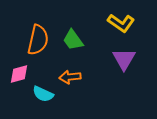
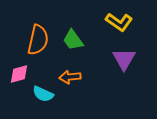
yellow L-shape: moved 2 px left, 1 px up
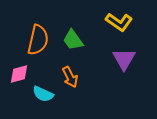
orange arrow: rotated 110 degrees counterclockwise
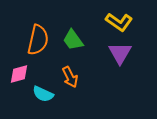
purple triangle: moved 4 px left, 6 px up
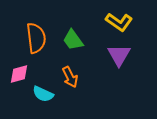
orange semicircle: moved 2 px left, 2 px up; rotated 20 degrees counterclockwise
purple triangle: moved 1 px left, 2 px down
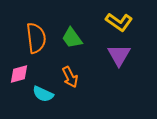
green trapezoid: moved 1 px left, 2 px up
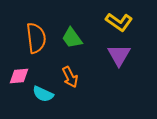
pink diamond: moved 2 px down; rotated 10 degrees clockwise
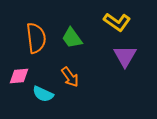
yellow L-shape: moved 2 px left
purple triangle: moved 6 px right, 1 px down
orange arrow: rotated 10 degrees counterclockwise
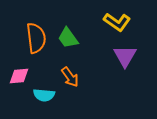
green trapezoid: moved 4 px left
cyan semicircle: moved 1 px right, 1 px down; rotated 20 degrees counterclockwise
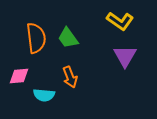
yellow L-shape: moved 3 px right, 1 px up
orange arrow: rotated 15 degrees clockwise
